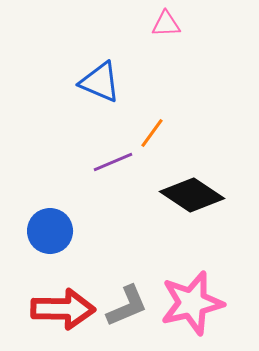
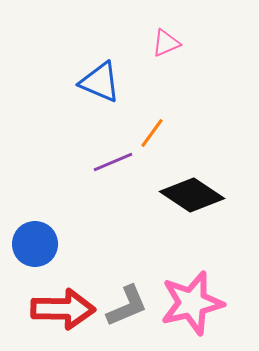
pink triangle: moved 19 px down; rotated 20 degrees counterclockwise
blue circle: moved 15 px left, 13 px down
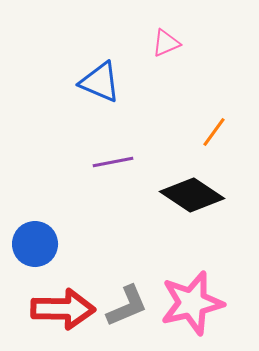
orange line: moved 62 px right, 1 px up
purple line: rotated 12 degrees clockwise
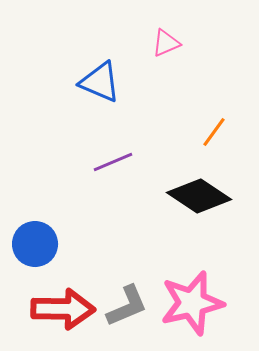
purple line: rotated 12 degrees counterclockwise
black diamond: moved 7 px right, 1 px down
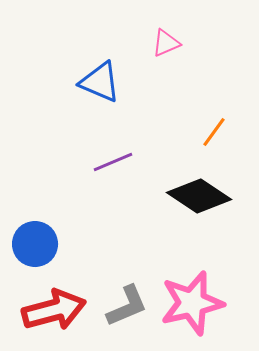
red arrow: moved 9 px left, 1 px down; rotated 16 degrees counterclockwise
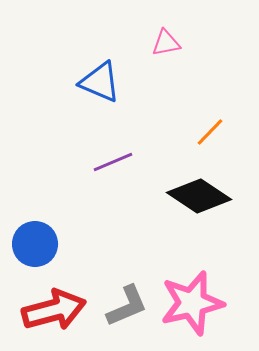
pink triangle: rotated 12 degrees clockwise
orange line: moved 4 px left; rotated 8 degrees clockwise
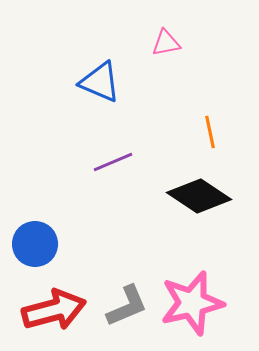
orange line: rotated 56 degrees counterclockwise
